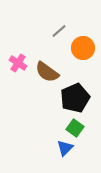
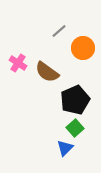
black pentagon: moved 2 px down
green square: rotated 12 degrees clockwise
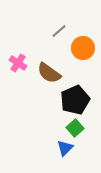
brown semicircle: moved 2 px right, 1 px down
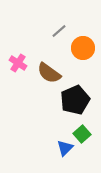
green square: moved 7 px right, 6 px down
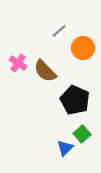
brown semicircle: moved 4 px left, 2 px up; rotated 10 degrees clockwise
black pentagon: rotated 24 degrees counterclockwise
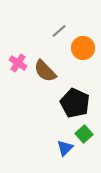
black pentagon: moved 3 px down
green square: moved 2 px right
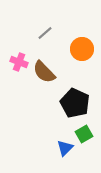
gray line: moved 14 px left, 2 px down
orange circle: moved 1 px left, 1 px down
pink cross: moved 1 px right, 1 px up; rotated 12 degrees counterclockwise
brown semicircle: moved 1 px left, 1 px down
green square: rotated 12 degrees clockwise
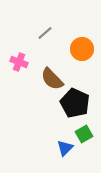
brown semicircle: moved 8 px right, 7 px down
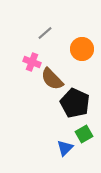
pink cross: moved 13 px right
